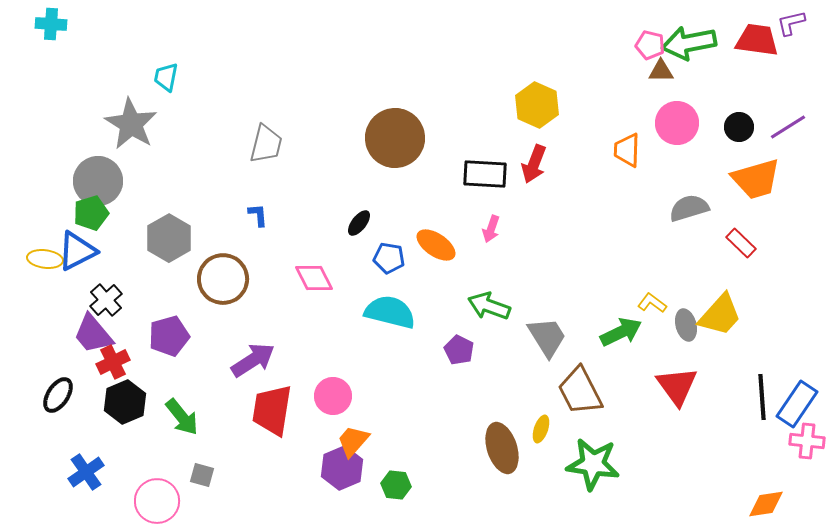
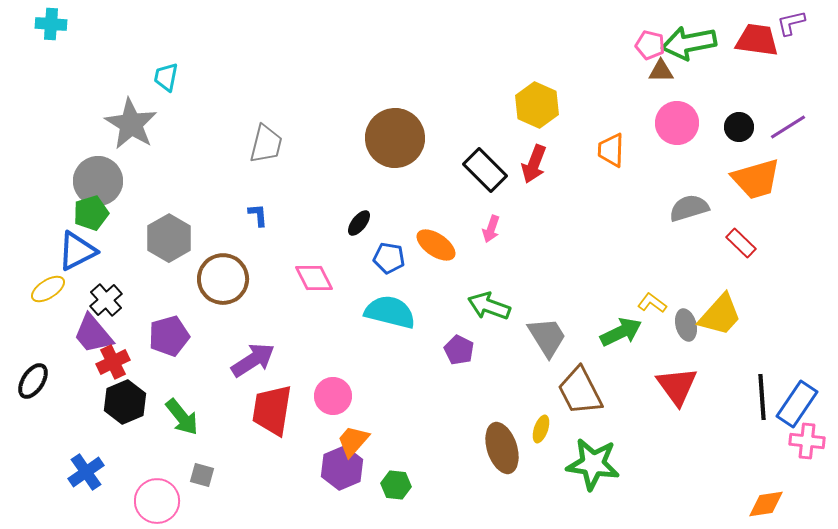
orange trapezoid at (627, 150): moved 16 px left
black rectangle at (485, 174): moved 4 px up; rotated 42 degrees clockwise
yellow ellipse at (45, 259): moved 3 px right, 30 px down; rotated 40 degrees counterclockwise
black ellipse at (58, 395): moved 25 px left, 14 px up
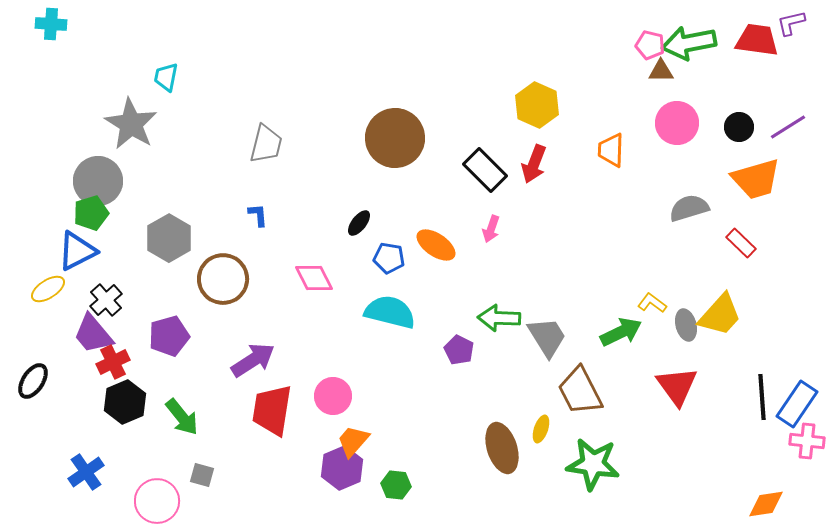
green arrow at (489, 306): moved 10 px right, 12 px down; rotated 18 degrees counterclockwise
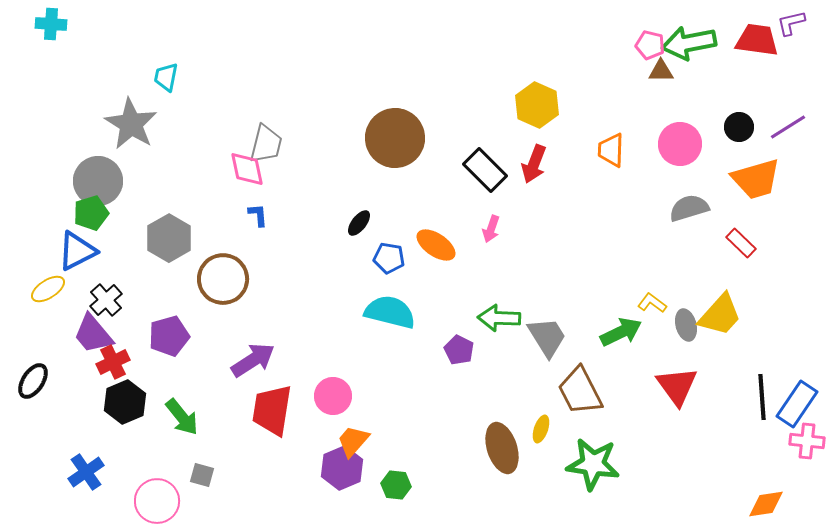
pink circle at (677, 123): moved 3 px right, 21 px down
pink diamond at (314, 278): moved 67 px left, 109 px up; rotated 15 degrees clockwise
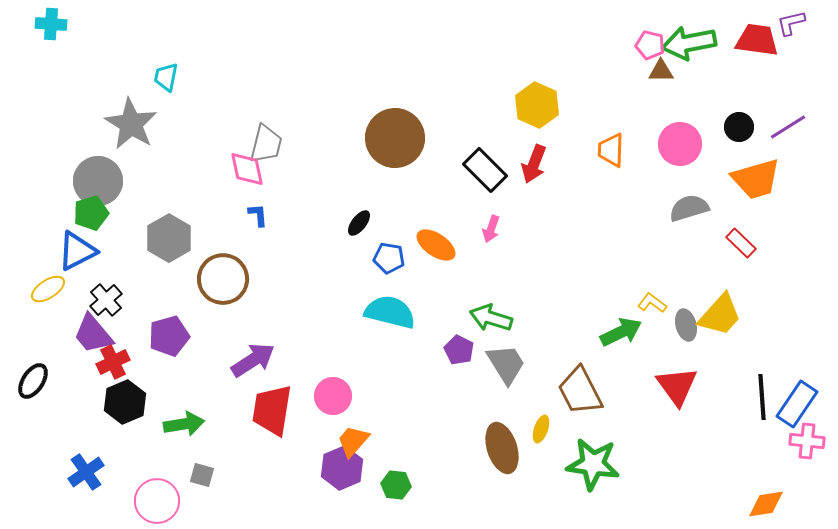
green arrow at (499, 318): moved 8 px left; rotated 15 degrees clockwise
gray trapezoid at (547, 337): moved 41 px left, 27 px down
green arrow at (182, 417): moved 2 px right, 7 px down; rotated 60 degrees counterclockwise
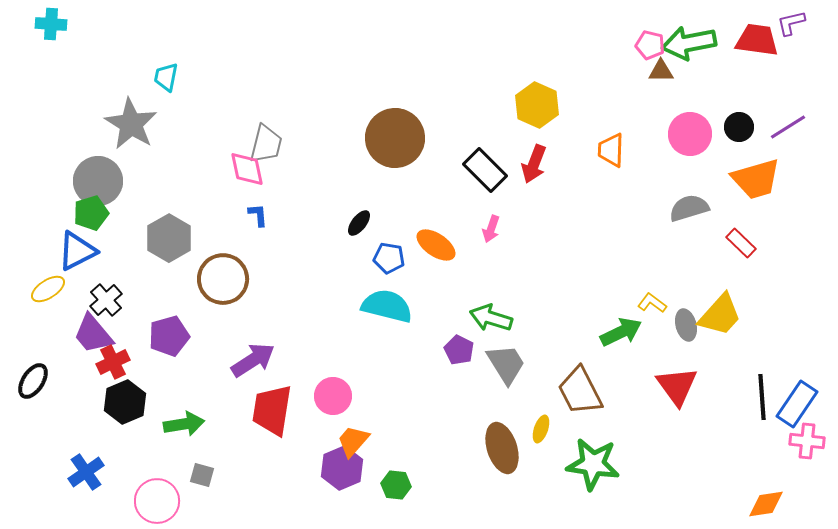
pink circle at (680, 144): moved 10 px right, 10 px up
cyan semicircle at (390, 312): moved 3 px left, 6 px up
